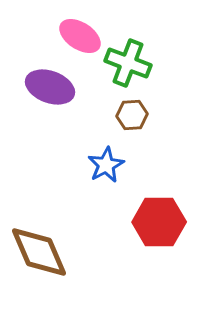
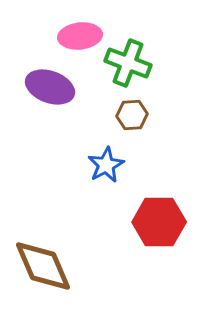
pink ellipse: rotated 39 degrees counterclockwise
brown diamond: moved 4 px right, 14 px down
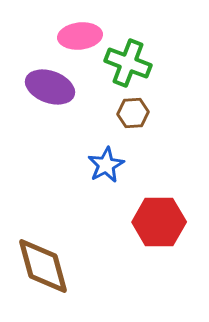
brown hexagon: moved 1 px right, 2 px up
brown diamond: rotated 8 degrees clockwise
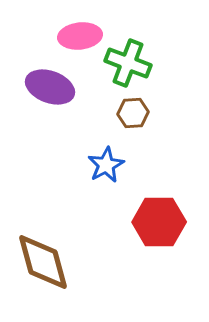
brown diamond: moved 4 px up
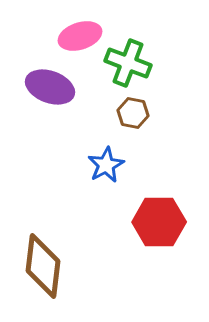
pink ellipse: rotated 12 degrees counterclockwise
brown hexagon: rotated 16 degrees clockwise
brown diamond: moved 4 px down; rotated 22 degrees clockwise
